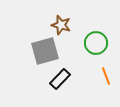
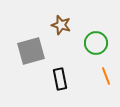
gray square: moved 14 px left
black rectangle: rotated 55 degrees counterclockwise
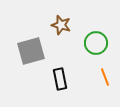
orange line: moved 1 px left, 1 px down
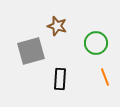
brown star: moved 4 px left, 1 px down
black rectangle: rotated 15 degrees clockwise
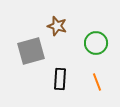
orange line: moved 8 px left, 5 px down
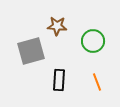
brown star: rotated 12 degrees counterclockwise
green circle: moved 3 px left, 2 px up
black rectangle: moved 1 px left, 1 px down
